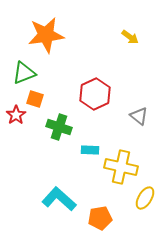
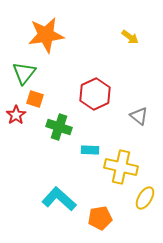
green triangle: rotated 30 degrees counterclockwise
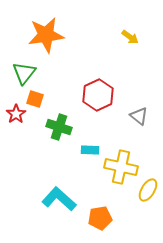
red hexagon: moved 3 px right, 1 px down
red star: moved 1 px up
yellow ellipse: moved 3 px right, 8 px up
